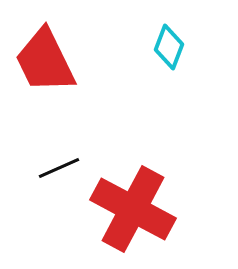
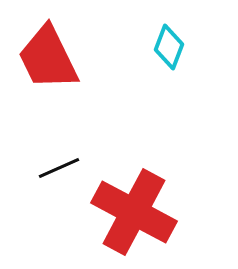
red trapezoid: moved 3 px right, 3 px up
red cross: moved 1 px right, 3 px down
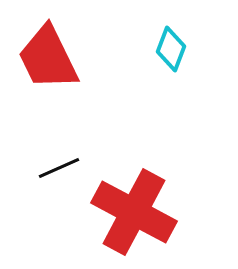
cyan diamond: moved 2 px right, 2 px down
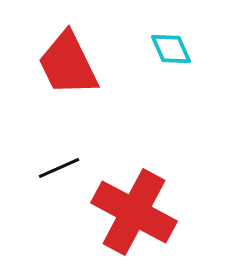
cyan diamond: rotated 45 degrees counterclockwise
red trapezoid: moved 20 px right, 6 px down
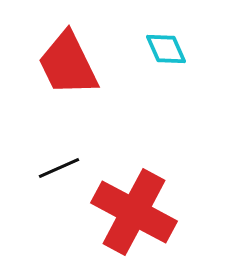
cyan diamond: moved 5 px left
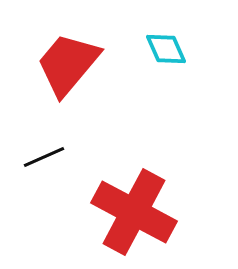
red trapezoid: rotated 66 degrees clockwise
black line: moved 15 px left, 11 px up
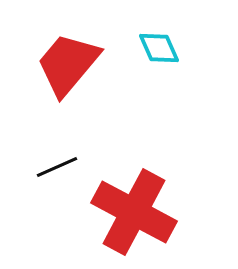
cyan diamond: moved 7 px left, 1 px up
black line: moved 13 px right, 10 px down
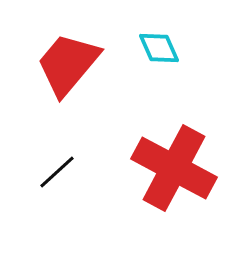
black line: moved 5 px down; rotated 18 degrees counterclockwise
red cross: moved 40 px right, 44 px up
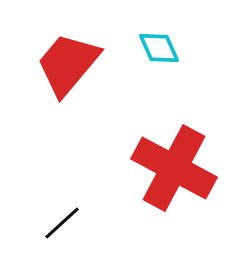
black line: moved 5 px right, 51 px down
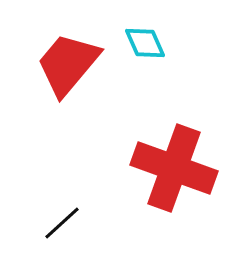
cyan diamond: moved 14 px left, 5 px up
red cross: rotated 8 degrees counterclockwise
